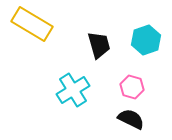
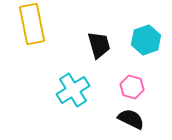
yellow rectangle: rotated 48 degrees clockwise
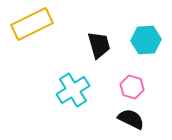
yellow rectangle: rotated 75 degrees clockwise
cyan hexagon: rotated 16 degrees clockwise
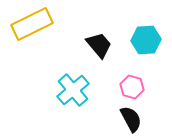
black trapezoid: rotated 24 degrees counterclockwise
cyan cross: rotated 8 degrees counterclockwise
black semicircle: rotated 36 degrees clockwise
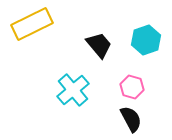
cyan hexagon: rotated 16 degrees counterclockwise
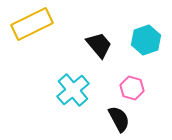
pink hexagon: moved 1 px down
black semicircle: moved 12 px left
